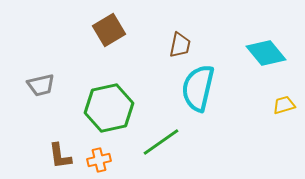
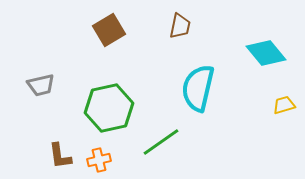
brown trapezoid: moved 19 px up
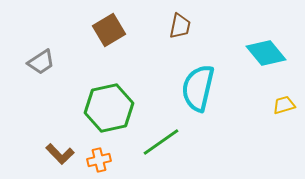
gray trapezoid: moved 23 px up; rotated 20 degrees counterclockwise
brown L-shape: moved 2 px up; rotated 36 degrees counterclockwise
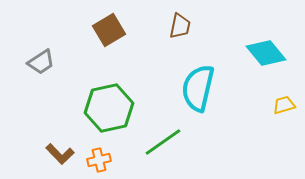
green line: moved 2 px right
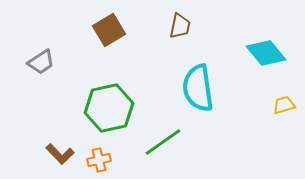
cyan semicircle: rotated 21 degrees counterclockwise
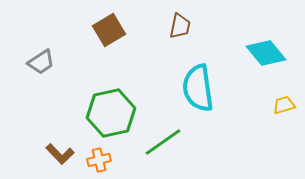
green hexagon: moved 2 px right, 5 px down
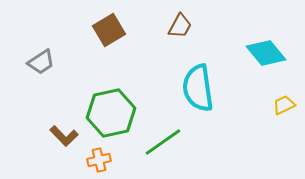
brown trapezoid: rotated 16 degrees clockwise
yellow trapezoid: rotated 10 degrees counterclockwise
brown L-shape: moved 4 px right, 18 px up
